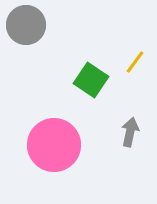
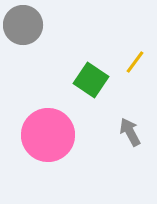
gray circle: moved 3 px left
gray arrow: rotated 40 degrees counterclockwise
pink circle: moved 6 px left, 10 px up
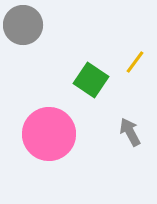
pink circle: moved 1 px right, 1 px up
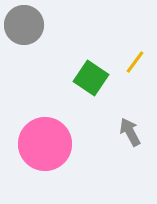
gray circle: moved 1 px right
green square: moved 2 px up
pink circle: moved 4 px left, 10 px down
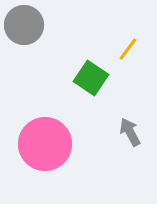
yellow line: moved 7 px left, 13 px up
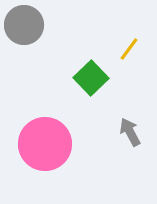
yellow line: moved 1 px right
green square: rotated 12 degrees clockwise
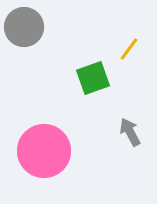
gray circle: moved 2 px down
green square: moved 2 px right; rotated 24 degrees clockwise
pink circle: moved 1 px left, 7 px down
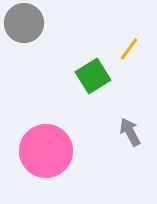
gray circle: moved 4 px up
green square: moved 2 px up; rotated 12 degrees counterclockwise
pink circle: moved 2 px right
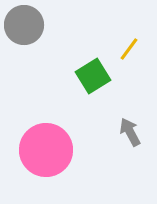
gray circle: moved 2 px down
pink circle: moved 1 px up
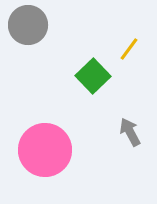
gray circle: moved 4 px right
green square: rotated 12 degrees counterclockwise
pink circle: moved 1 px left
